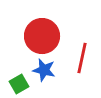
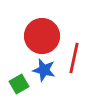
red line: moved 8 px left
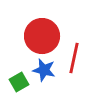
green square: moved 2 px up
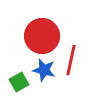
red line: moved 3 px left, 2 px down
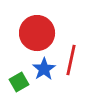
red circle: moved 5 px left, 3 px up
blue star: moved 1 px up; rotated 25 degrees clockwise
